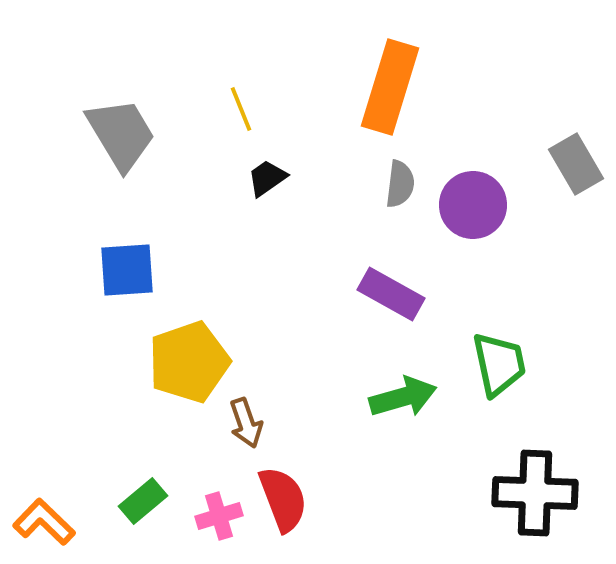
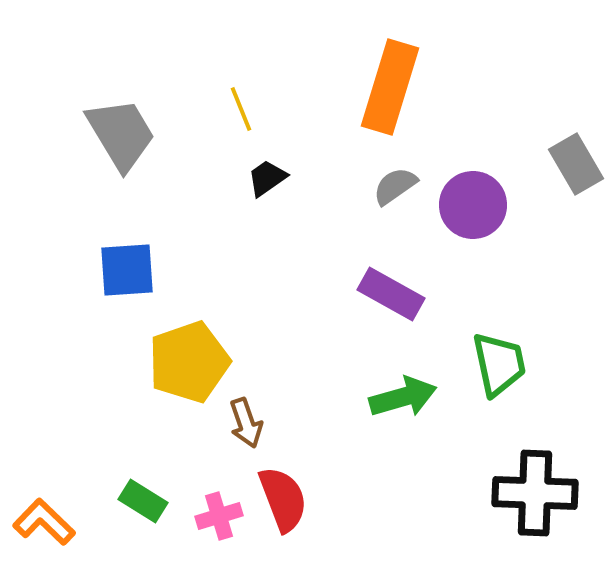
gray semicircle: moved 5 px left, 2 px down; rotated 132 degrees counterclockwise
green rectangle: rotated 72 degrees clockwise
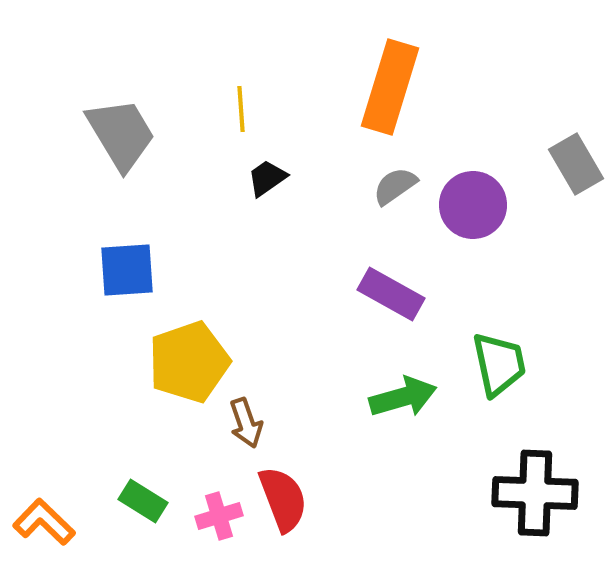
yellow line: rotated 18 degrees clockwise
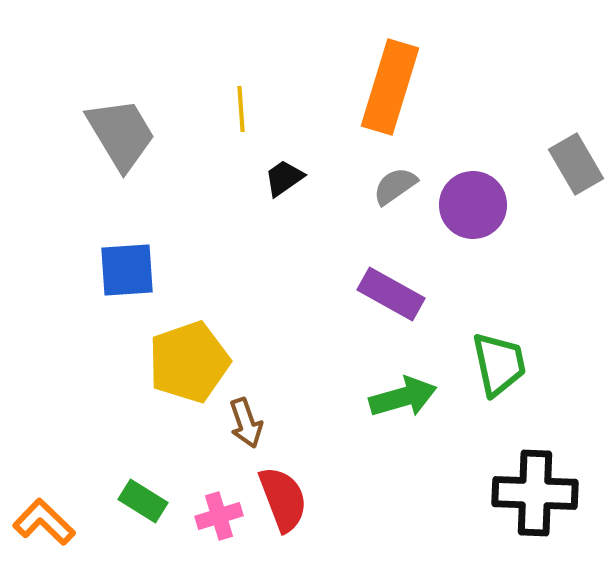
black trapezoid: moved 17 px right
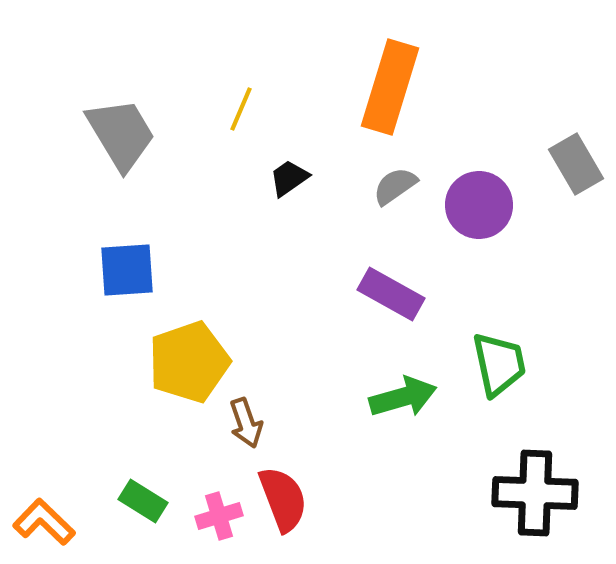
yellow line: rotated 27 degrees clockwise
black trapezoid: moved 5 px right
purple circle: moved 6 px right
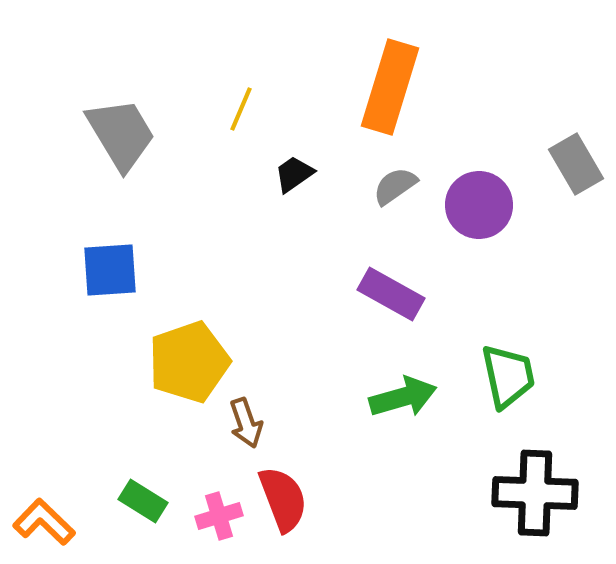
black trapezoid: moved 5 px right, 4 px up
blue square: moved 17 px left
green trapezoid: moved 9 px right, 12 px down
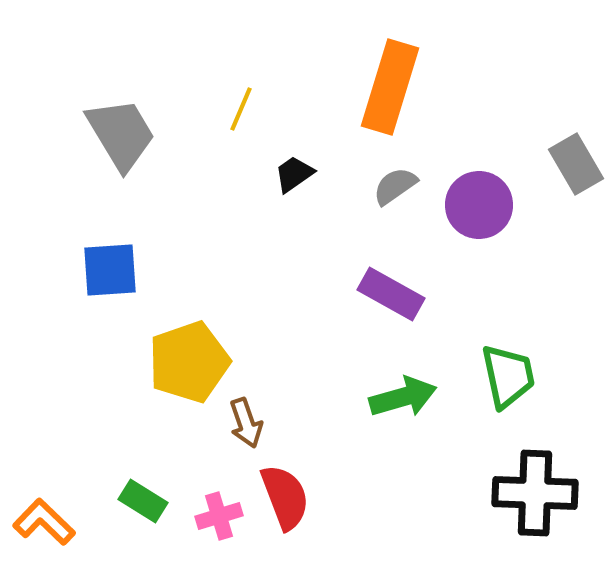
red semicircle: moved 2 px right, 2 px up
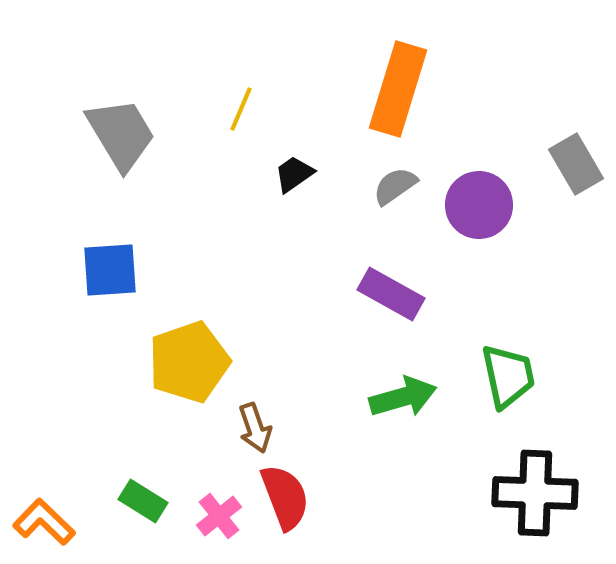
orange rectangle: moved 8 px right, 2 px down
brown arrow: moved 9 px right, 5 px down
pink cross: rotated 21 degrees counterclockwise
